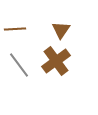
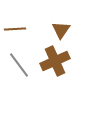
brown cross: moved 1 px left; rotated 12 degrees clockwise
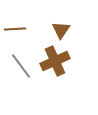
gray line: moved 2 px right, 1 px down
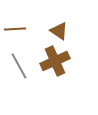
brown triangle: moved 2 px left, 1 px down; rotated 30 degrees counterclockwise
gray line: moved 2 px left; rotated 8 degrees clockwise
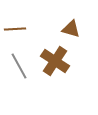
brown triangle: moved 12 px right, 2 px up; rotated 18 degrees counterclockwise
brown cross: rotated 32 degrees counterclockwise
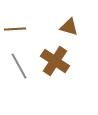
brown triangle: moved 2 px left, 2 px up
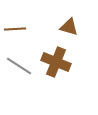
brown cross: moved 1 px right, 1 px down; rotated 12 degrees counterclockwise
gray line: rotated 28 degrees counterclockwise
